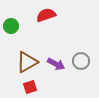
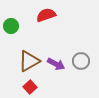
brown triangle: moved 2 px right, 1 px up
red square: rotated 24 degrees counterclockwise
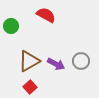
red semicircle: rotated 48 degrees clockwise
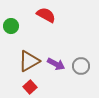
gray circle: moved 5 px down
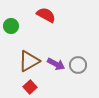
gray circle: moved 3 px left, 1 px up
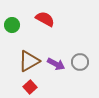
red semicircle: moved 1 px left, 4 px down
green circle: moved 1 px right, 1 px up
gray circle: moved 2 px right, 3 px up
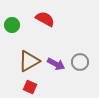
red square: rotated 24 degrees counterclockwise
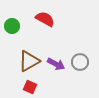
green circle: moved 1 px down
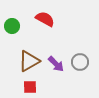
purple arrow: rotated 18 degrees clockwise
red square: rotated 24 degrees counterclockwise
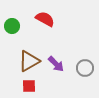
gray circle: moved 5 px right, 6 px down
red square: moved 1 px left, 1 px up
